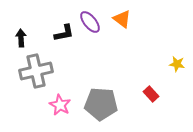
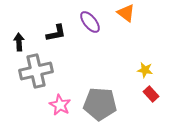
orange triangle: moved 4 px right, 6 px up
black L-shape: moved 8 px left
black arrow: moved 2 px left, 4 px down
yellow star: moved 32 px left, 6 px down
gray pentagon: moved 1 px left
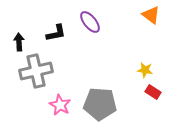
orange triangle: moved 25 px right, 2 px down
red rectangle: moved 2 px right, 2 px up; rotated 14 degrees counterclockwise
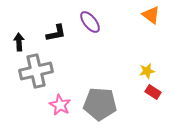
yellow star: moved 2 px right, 1 px down; rotated 21 degrees counterclockwise
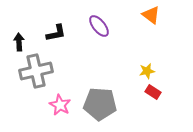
purple ellipse: moved 9 px right, 4 px down
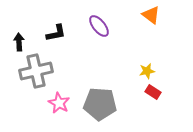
pink star: moved 1 px left, 2 px up
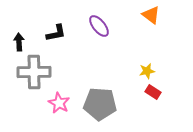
gray cross: moved 2 px left, 1 px down; rotated 12 degrees clockwise
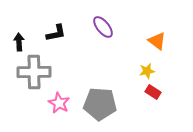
orange triangle: moved 6 px right, 26 px down
purple ellipse: moved 4 px right, 1 px down
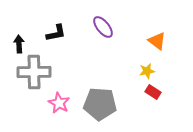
black arrow: moved 2 px down
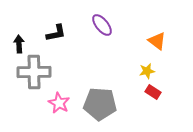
purple ellipse: moved 1 px left, 2 px up
